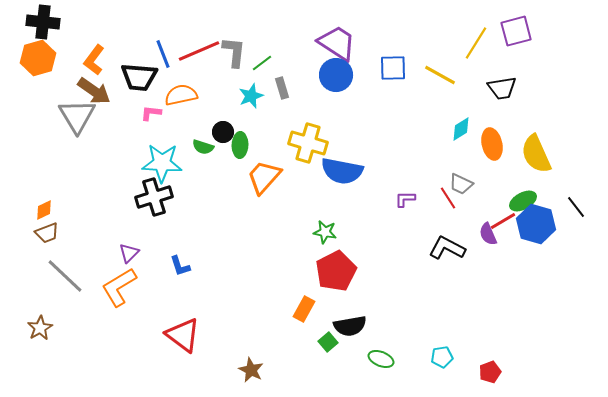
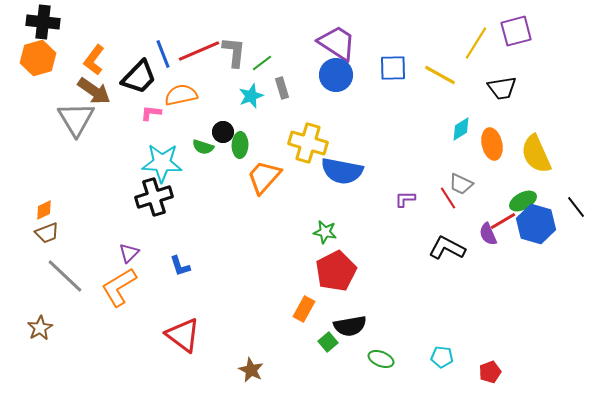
black trapezoid at (139, 77): rotated 51 degrees counterclockwise
gray triangle at (77, 116): moved 1 px left, 3 px down
cyan pentagon at (442, 357): rotated 15 degrees clockwise
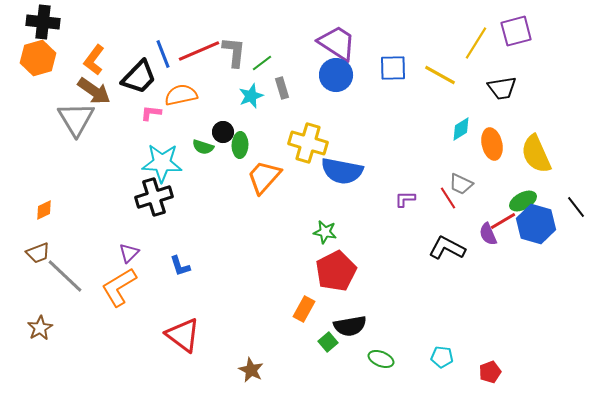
brown trapezoid at (47, 233): moved 9 px left, 20 px down
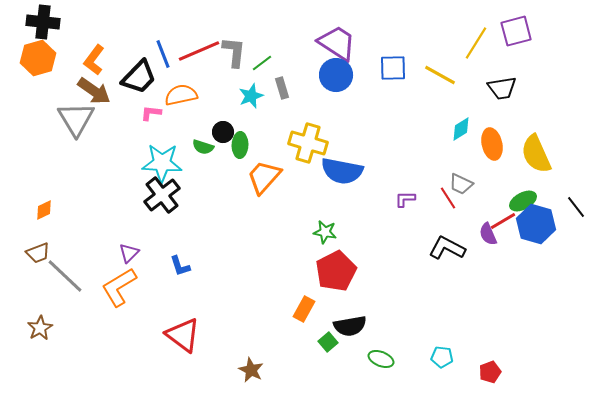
black cross at (154, 197): moved 8 px right, 2 px up; rotated 21 degrees counterclockwise
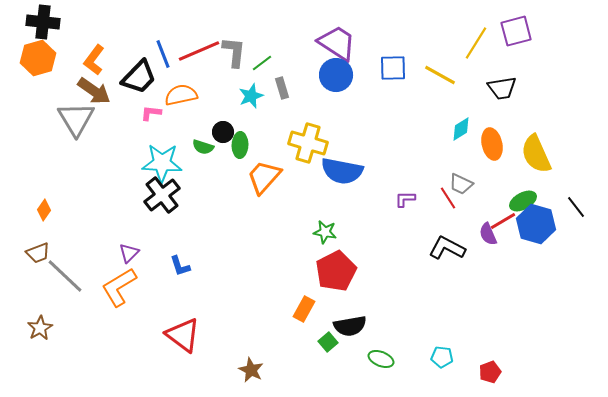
orange diamond at (44, 210): rotated 30 degrees counterclockwise
